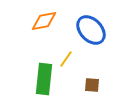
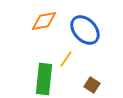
blue ellipse: moved 6 px left
brown square: rotated 28 degrees clockwise
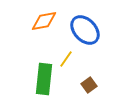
brown square: moved 3 px left; rotated 21 degrees clockwise
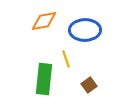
blue ellipse: rotated 48 degrees counterclockwise
yellow line: rotated 54 degrees counterclockwise
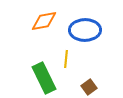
yellow line: rotated 24 degrees clockwise
green rectangle: moved 1 px up; rotated 32 degrees counterclockwise
brown square: moved 2 px down
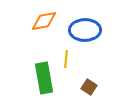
green rectangle: rotated 16 degrees clockwise
brown square: rotated 21 degrees counterclockwise
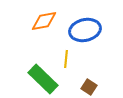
blue ellipse: rotated 12 degrees counterclockwise
green rectangle: moved 1 px left, 1 px down; rotated 36 degrees counterclockwise
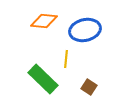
orange diamond: rotated 16 degrees clockwise
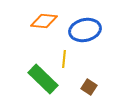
yellow line: moved 2 px left
